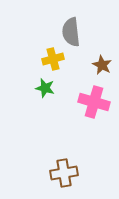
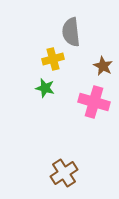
brown star: moved 1 px right, 1 px down
brown cross: rotated 24 degrees counterclockwise
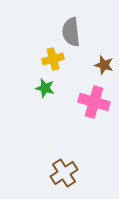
brown star: moved 1 px right, 1 px up; rotated 12 degrees counterclockwise
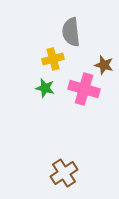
pink cross: moved 10 px left, 13 px up
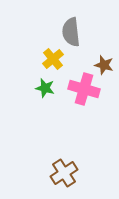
yellow cross: rotated 25 degrees counterclockwise
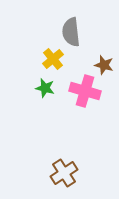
pink cross: moved 1 px right, 2 px down
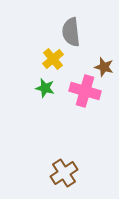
brown star: moved 2 px down
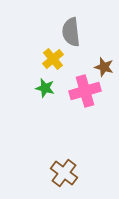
pink cross: rotated 32 degrees counterclockwise
brown cross: rotated 20 degrees counterclockwise
